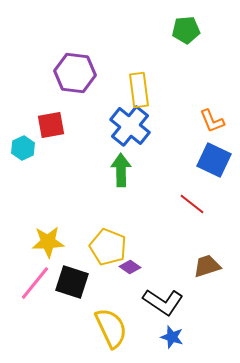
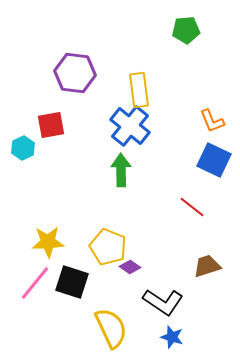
red line: moved 3 px down
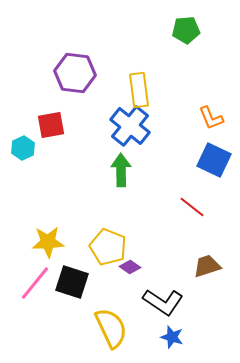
orange L-shape: moved 1 px left, 3 px up
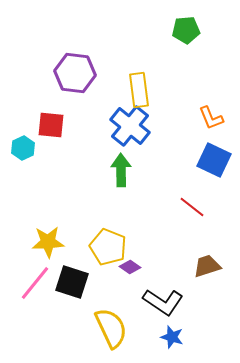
red square: rotated 16 degrees clockwise
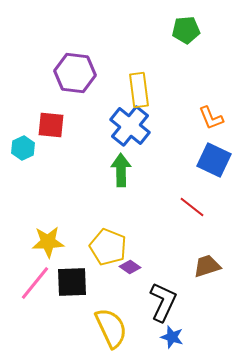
black square: rotated 20 degrees counterclockwise
black L-shape: rotated 99 degrees counterclockwise
